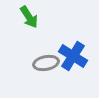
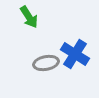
blue cross: moved 2 px right, 2 px up
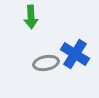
green arrow: moved 2 px right; rotated 30 degrees clockwise
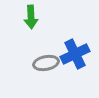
blue cross: rotated 32 degrees clockwise
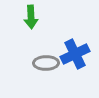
gray ellipse: rotated 10 degrees clockwise
